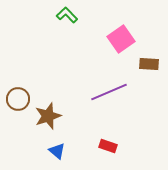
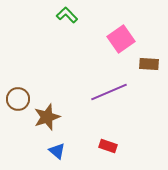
brown star: moved 1 px left, 1 px down
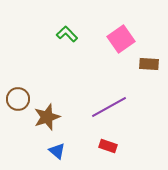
green L-shape: moved 19 px down
purple line: moved 15 px down; rotated 6 degrees counterclockwise
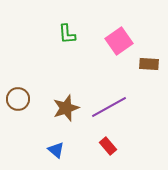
green L-shape: rotated 140 degrees counterclockwise
pink square: moved 2 px left, 2 px down
brown star: moved 19 px right, 9 px up
red rectangle: rotated 30 degrees clockwise
blue triangle: moved 1 px left, 1 px up
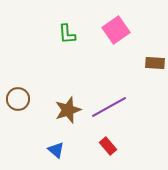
pink square: moved 3 px left, 11 px up
brown rectangle: moved 6 px right, 1 px up
brown star: moved 2 px right, 2 px down
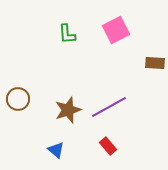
pink square: rotated 8 degrees clockwise
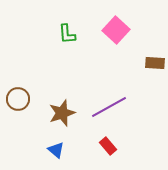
pink square: rotated 20 degrees counterclockwise
brown star: moved 6 px left, 3 px down
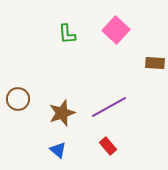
blue triangle: moved 2 px right
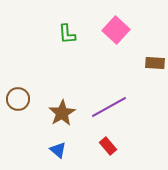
brown star: rotated 12 degrees counterclockwise
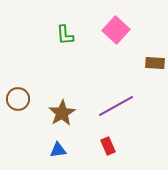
green L-shape: moved 2 px left, 1 px down
purple line: moved 7 px right, 1 px up
red rectangle: rotated 18 degrees clockwise
blue triangle: rotated 48 degrees counterclockwise
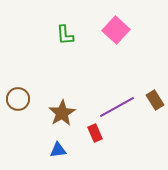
brown rectangle: moved 37 px down; rotated 54 degrees clockwise
purple line: moved 1 px right, 1 px down
red rectangle: moved 13 px left, 13 px up
